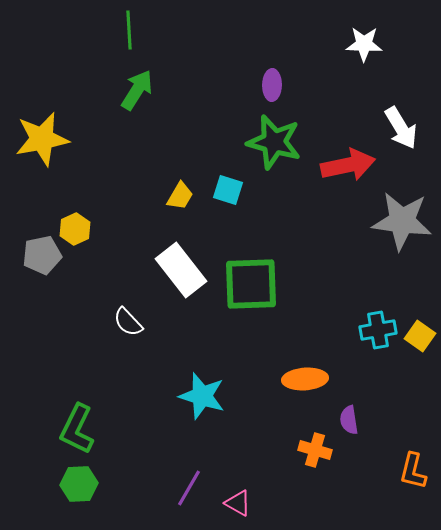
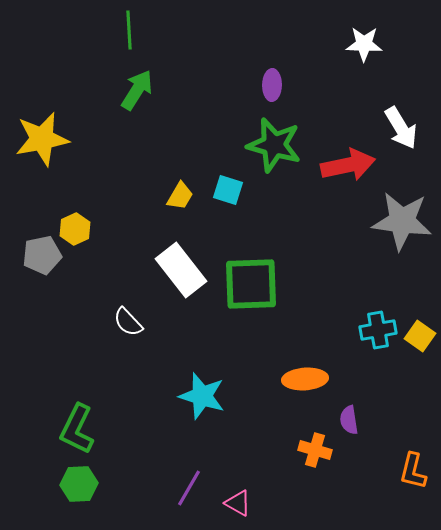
green star: moved 3 px down
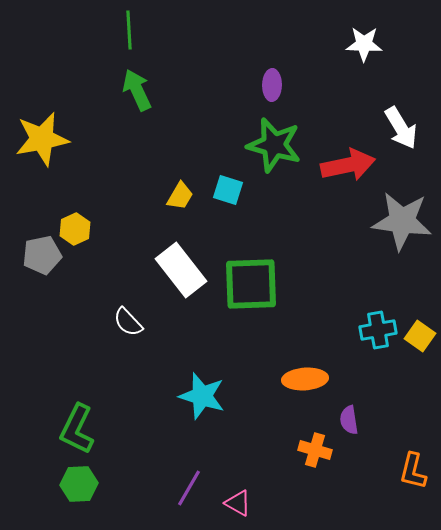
green arrow: rotated 57 degrees counterclockwise
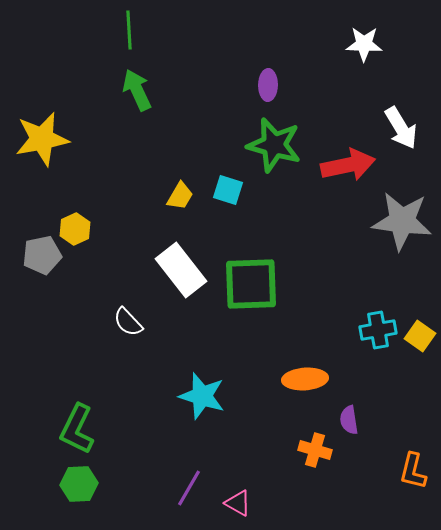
purple ellipse: moved 4 px left
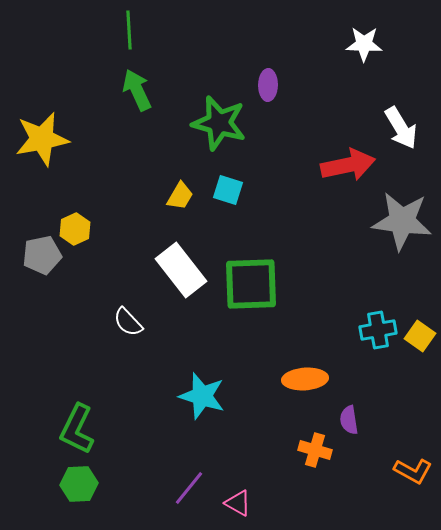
green star: moved 55 px left, 22 px up
orange L-shape: rotated 75 degrees counterclockwise
purple line: rotated 9 degrees clockwise
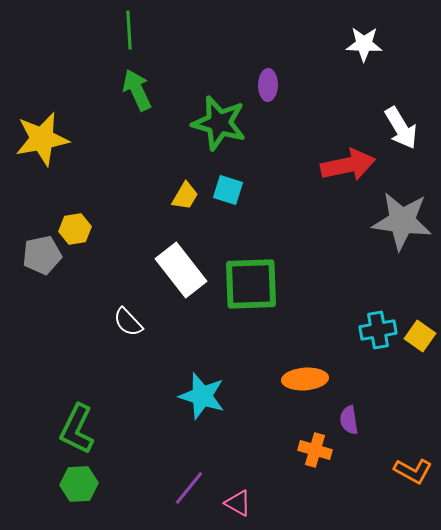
yellow trapezoid: moved 5 px right
yellow hexagon: rotated 16 degrees clockwise
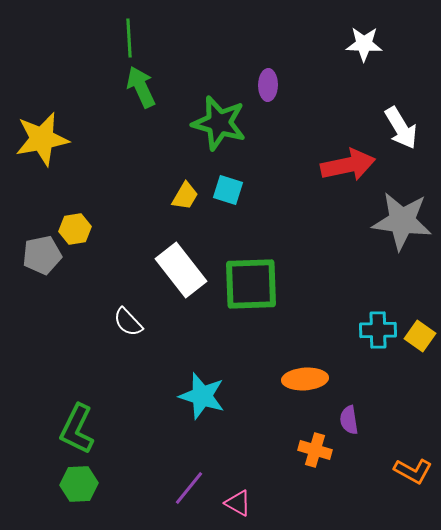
green line: moved 8 px down
green arrow: moved 4 px right, 3 px up
cyan cross: rotated 9 degrees clockwise
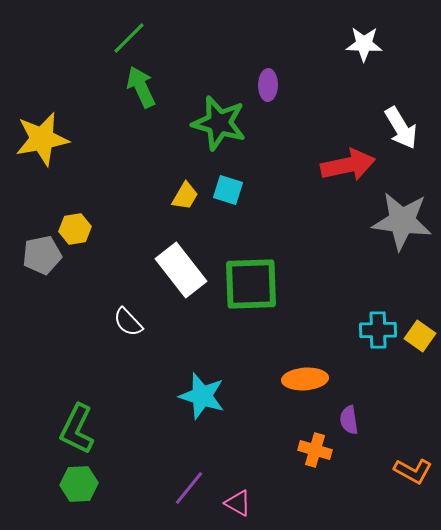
green line: rotated 48 degrees clockwise
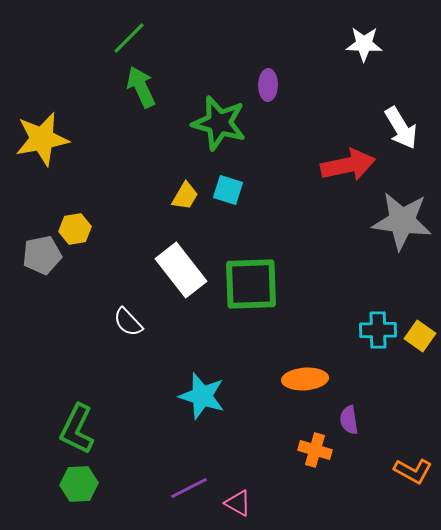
purple line: rotated 24 degrees clockwise
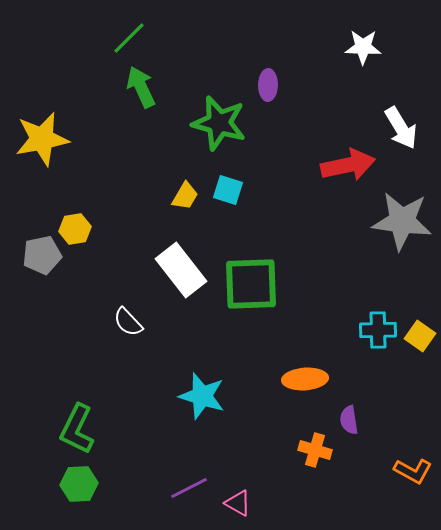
white star: moved 1 px left, 3 px down
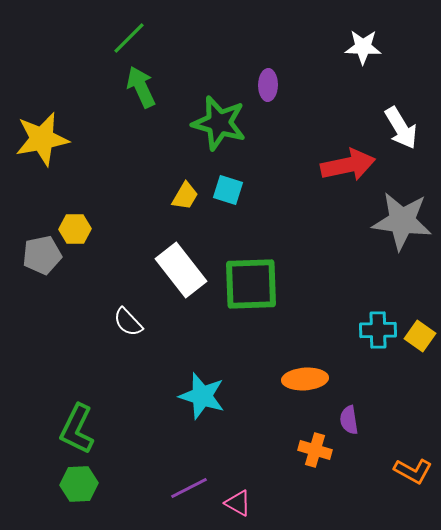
yellow hexagon: rotated 8 degrees clockwise
